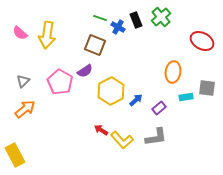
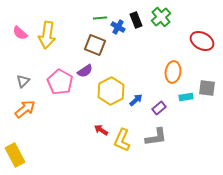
green line: rotated 24 degrees counterclockwise
yellow L-shape: rotated 65 degrees clockwise
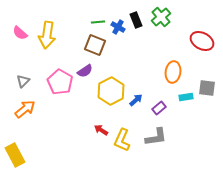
green line: moved 2 px left, 4 px down
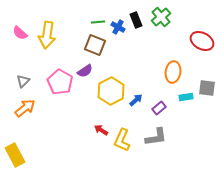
orange arrow: moved 1 px up
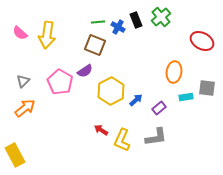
orange ellipse: moved 1 px right
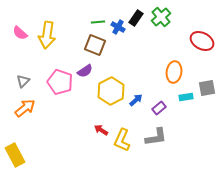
black rectangle: moved 2 px up; rotated 56 degrees clockwise
pink pentagon: rotated 10 degrees counterclockwise
gray square: rotated 18 degrees counterclockwise
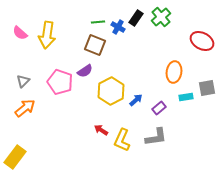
yellow rectangle: moved 2 px down; rotated 65 degrees clockwise
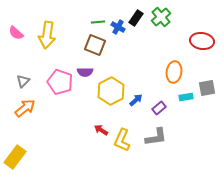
pink semicircle: moved 4 px left
red ellipse: rotated 20 degrees counterclockwise
purple semicircle: moved 1 px down; rotated 35 degrees clockwise
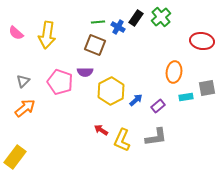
purple rectangle: moved 1 px left, 2 px up
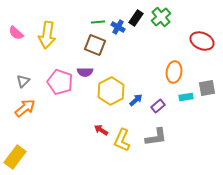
red ellipse: rotated 15 degrees clockwise
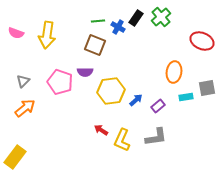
green line: moved 1 px up
pink semicircle: rotated 21 degrees counterclockwise
yellow hexagon: rotated 20 degrees clockwise
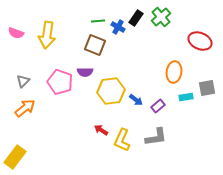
red ellipse: moved 2 px left
blue arrow: rotated 80 degrees clockwise
